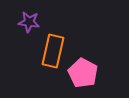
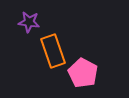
orange rectangle: rotated 32 degrees counterclockwise
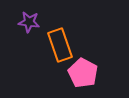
orange rectangle: moved 7 px right, 6 px up
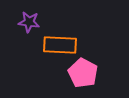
orange rectangle: rotated 68 degrees counterclockwise
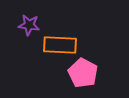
purple star: moved 3 px down
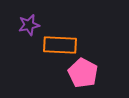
purple star: rotated 20 degrees counterclockwise
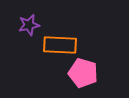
pink pentagon: rotated 12 degrees counterclockwise
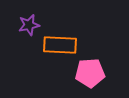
pink pentagon: moved 7 px right; rotated 20 degrees counterclockwise
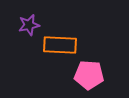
pink pentagon: moved 1 px left, 2 px down; rotated 8 degrees clockwise
